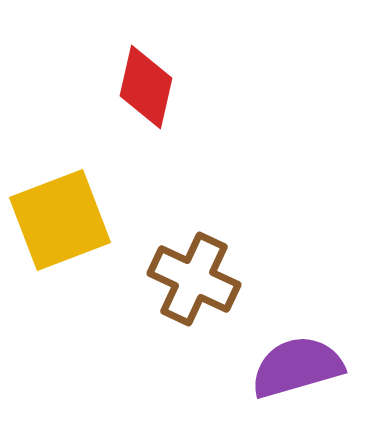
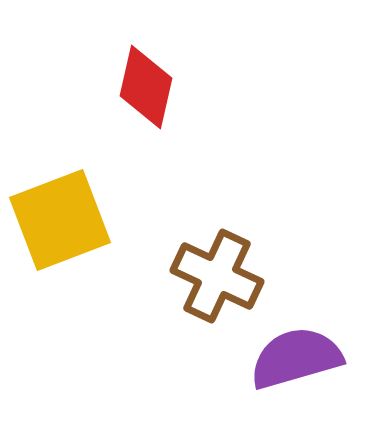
brown cross: moved 23 px right, 3 px up
purple semicircle: moved 1 px left, 9 px up
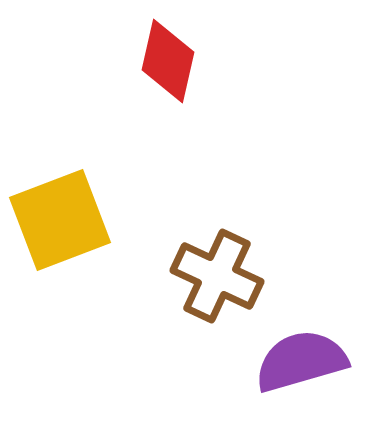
red diamond: moved 22 px right, 26 px up
purple semicircle: moved 5 px right, 3 px down
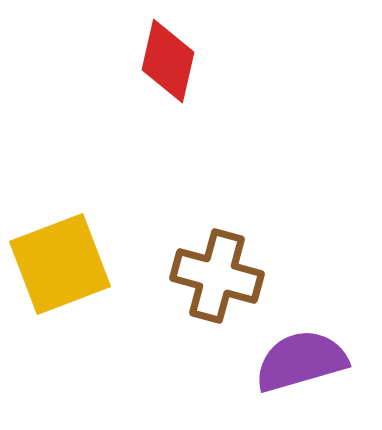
yellow square: moved 44 px down
brown cross: rotated 10 degrees counterclockwise
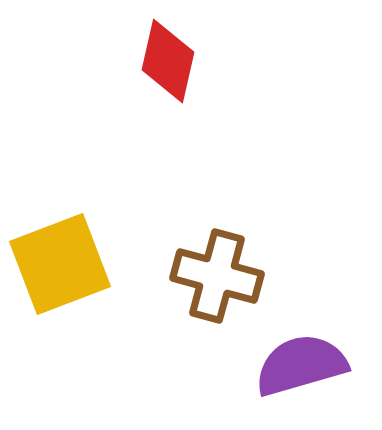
purple semicircle: moved 4 px down
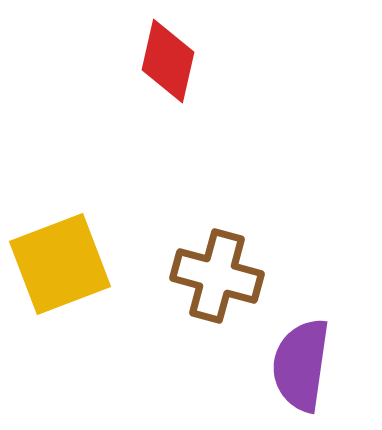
purple semicircle: rotated 66 degrees counterclockwise
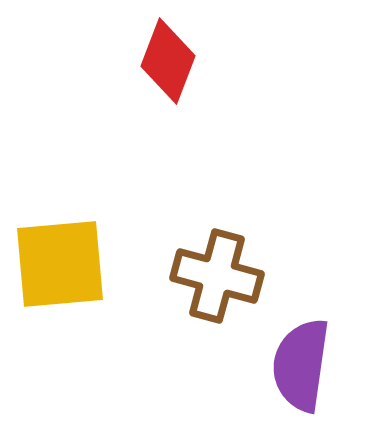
red diamond: rotated 8 degrees clockwise
yellow square: rotated 16 degrees clockwise
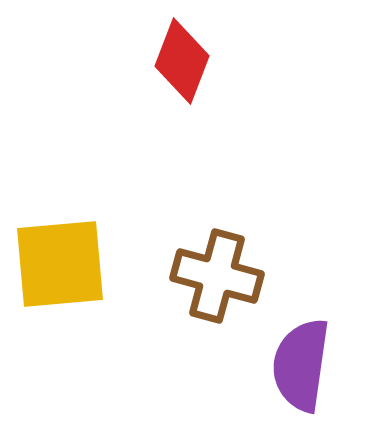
red diamond: moved 14 px right
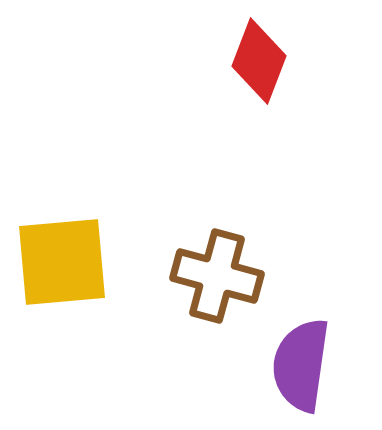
red diamond: moved 77 px right
yellow square: moved 2 px right, 2 px up
